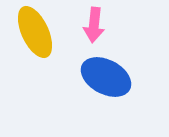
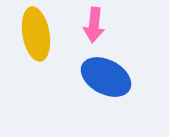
yellow ellipse: moved 1 px right, 2 px down; rotated 15 degrees clockwise
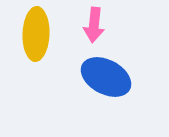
yellow ellipse: rotated 12 degrees clockwise
